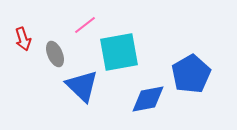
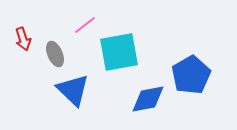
blue pentagon: moved 1 px down
blue triangle: moved 9 px left, 4 px down
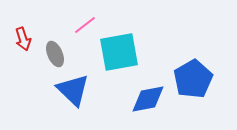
blue pentagon: moved 2 px right, 4 px down
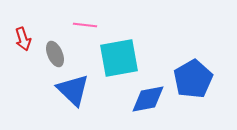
pink line: rotated 45 degrees clockwise
cyan square: moved 6 px down
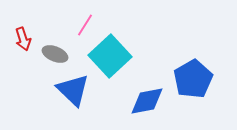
pink line: rotated 65 degrees counterclockwise
gray ellipse: rotated 45 degrees counterclockwise
cyan square: moved 9 px left, 2 px up; rotated 33 degrees counterclockwise
blue diamond: moved 1 px left, 2 px down
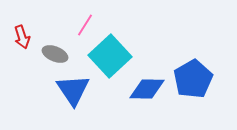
red arrow: moved 1 px left, 2 px up
blue triangle: rotated 12 degrees clockwise
blue diamond: moved 12 px up; rotated 12 degrees clockwise
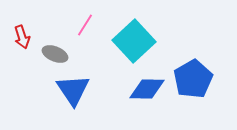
cyan square: moved 24 px right, 15 px up
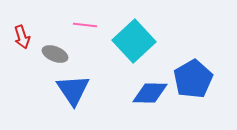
pink line: rotated 65 degrees clockwise
blue diamond: moved 3 px right, 4 px down
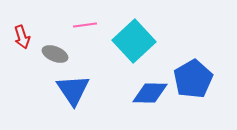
pink line: rotated 15 degrees counterclockwise
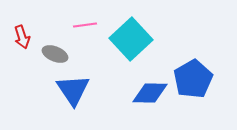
cyan square: moved 3 px left, 2 px up
